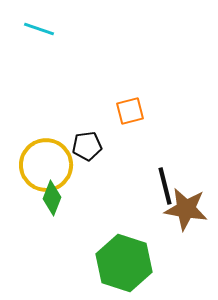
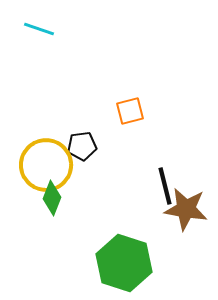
black pentagon: moved 5 px left
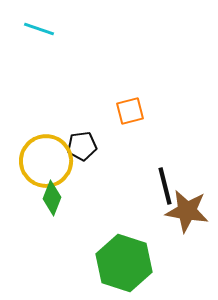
yellow circle: moved 4 px up
brown star: moved 1 px right, 2 px down
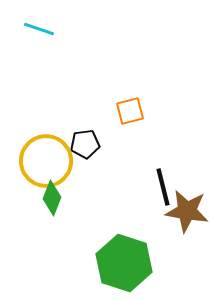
black pentagon: moved 3 px right, 2 px up
black line: moved 2 px left, 1 px down
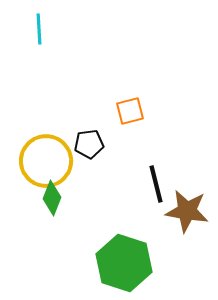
cyan line: rotated 68 degrees clockwise
black pentagon: moved 4 px right
black line: moved 7 px left, 3 px up
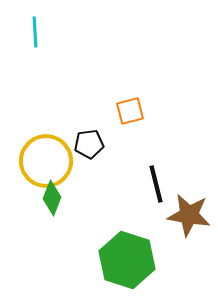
cyan line: moved 4 px left, 3 px down
brown star: moved 2 px right, 4 px down
green hexagon: moved 3 px right, 3 px up
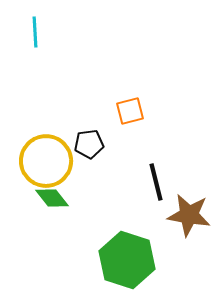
black line: moved 2 px up
green diamond: rotated 60 degrees counterclockwise
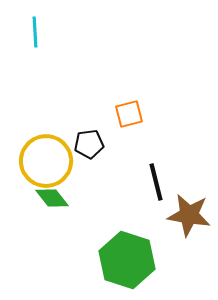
orange square: moved 1 px left, 3 px down
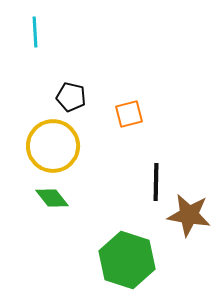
black pentagon: moved 18 px left, 47 px up; rotated 20 degrees clockwise
yellow circle: moved 7 px right, 15 px up
black line: rotated 15 degrees clockwise
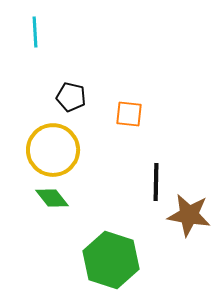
orange square: rotated 20 degrees clockwise
yellow circle: moved 4 px down
green hexagon: moved 16 px left
